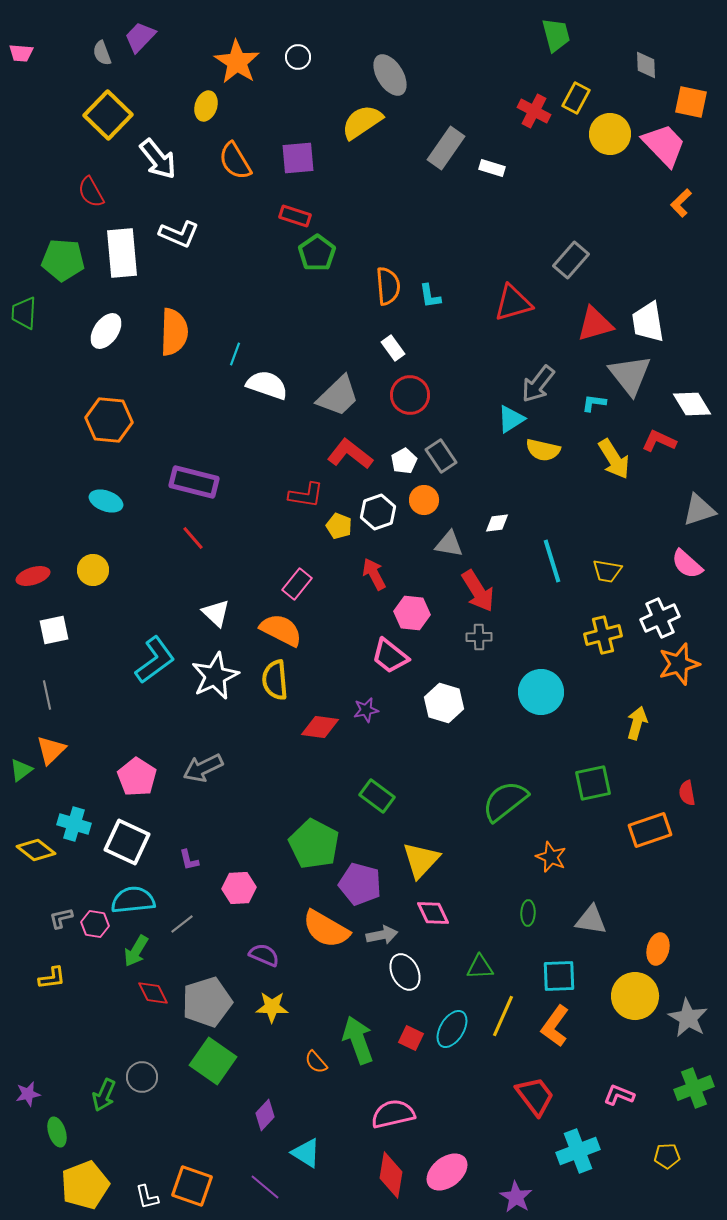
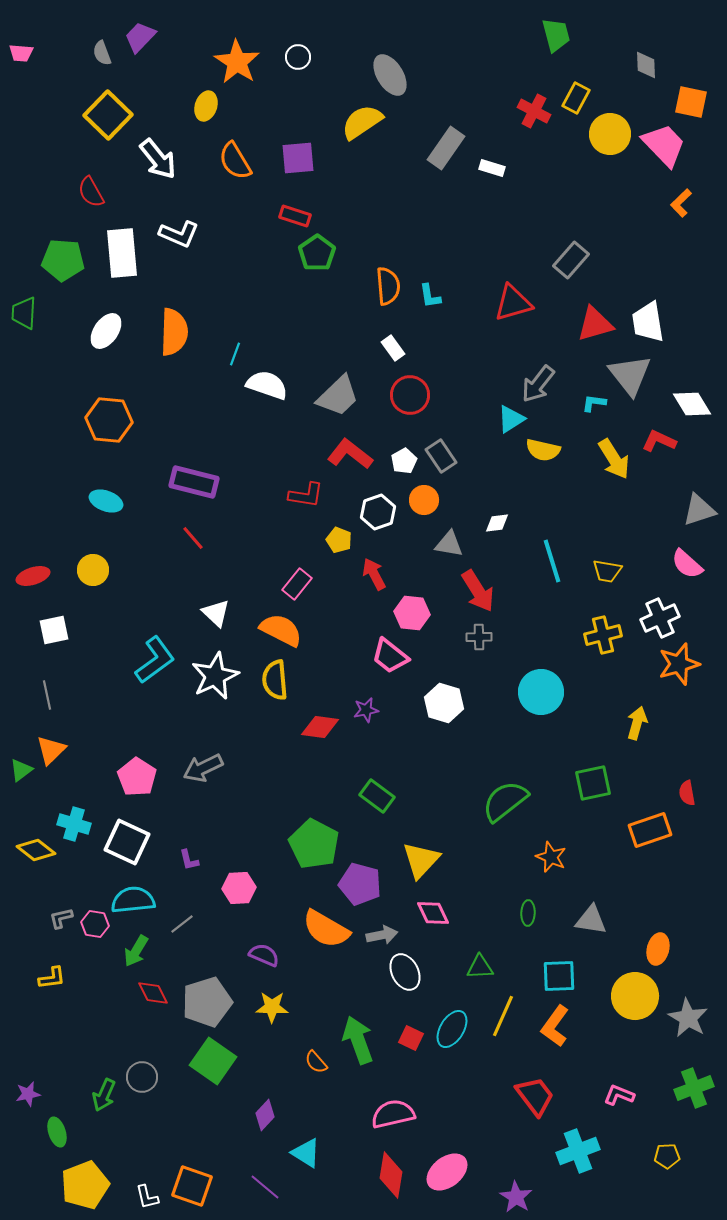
yellow pentagon at (339, 526): moved 14 px down
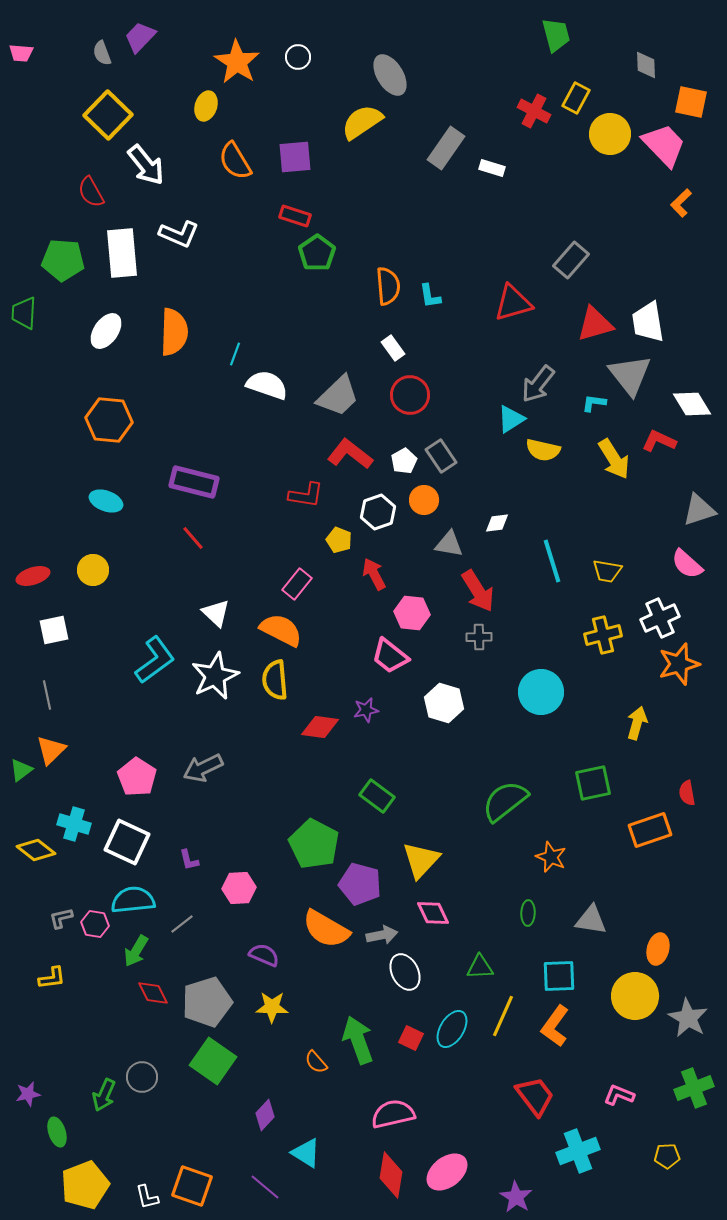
purple square at (298, 158): moved 3 px left, 1 px up
white arrow at (158, 159): moved 12 px left, 6 px down
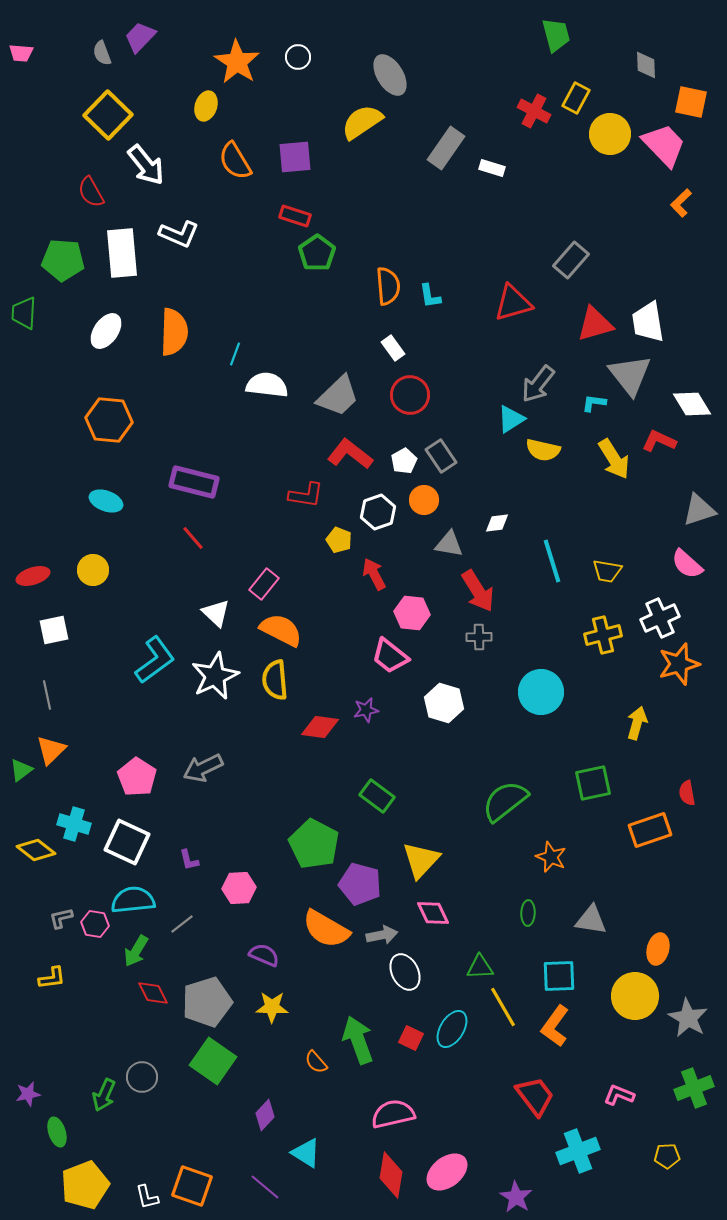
white semicircle at (267, 385): rotated 12 degrees counterclockwise
pink rectangle at (297, 584): moved 33 px left
yellow line at (503, 1016): moved 9 px up; rotated 54 degrees counterclockwise
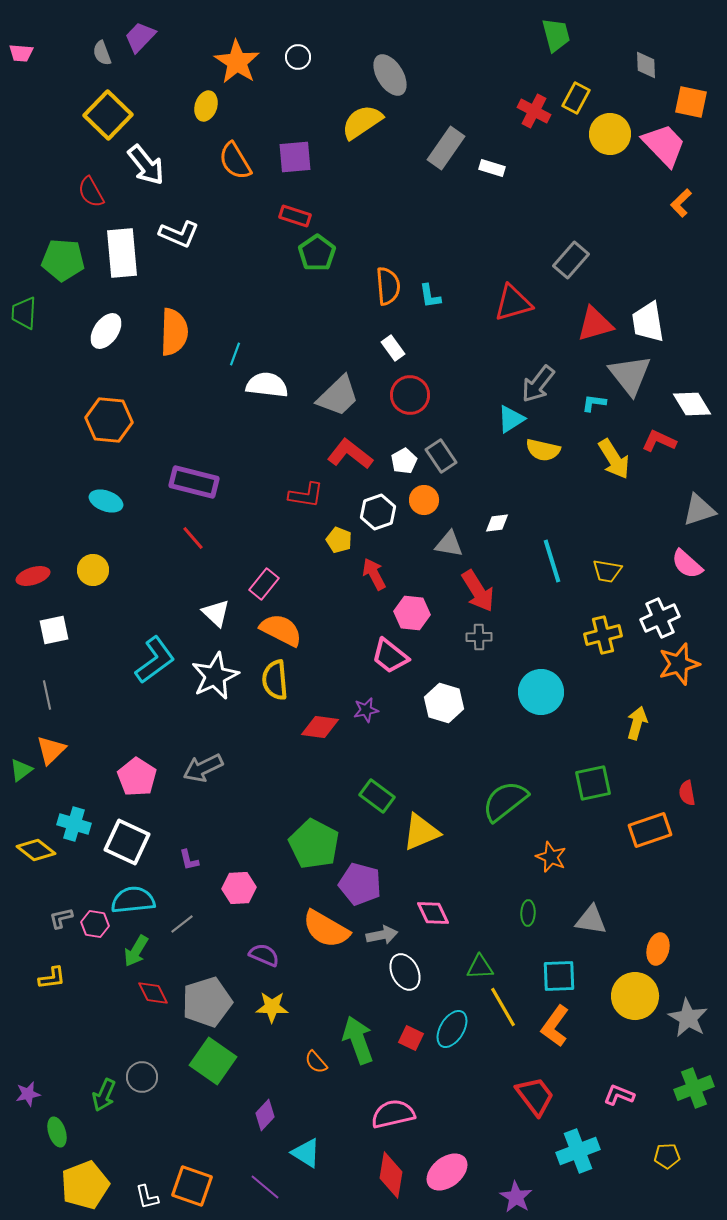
yellow triangle at (421, 860): moved 28 px up; rotated 24 degrees clockwise
